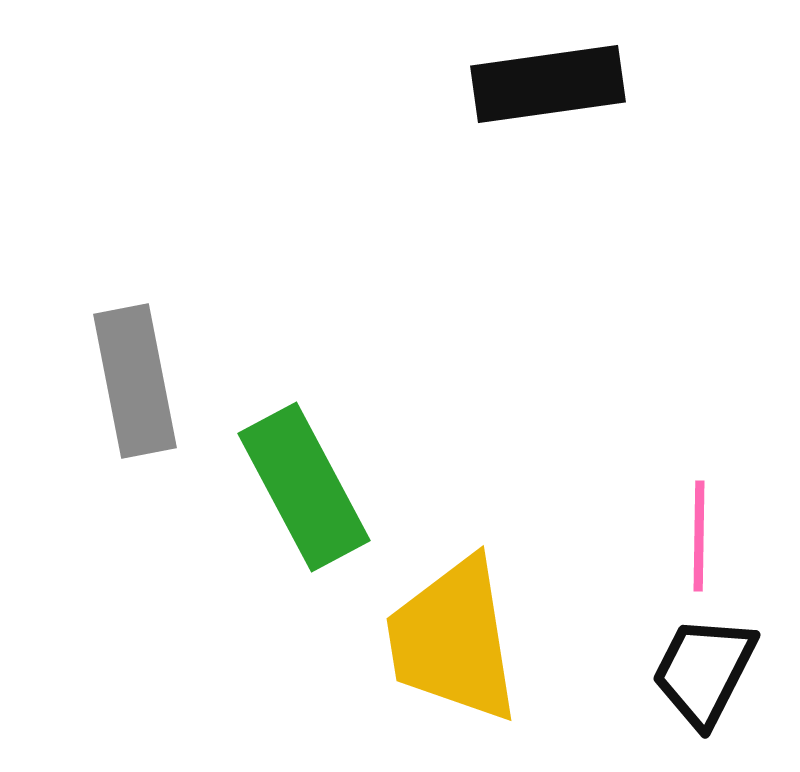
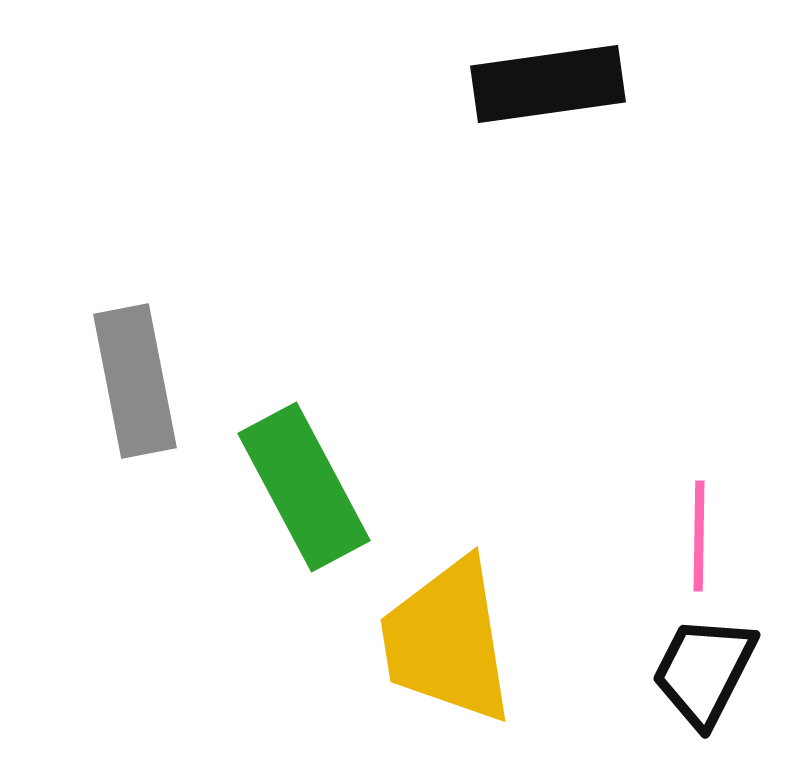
yellow trapezoid: moved 6 px left, 1 px down
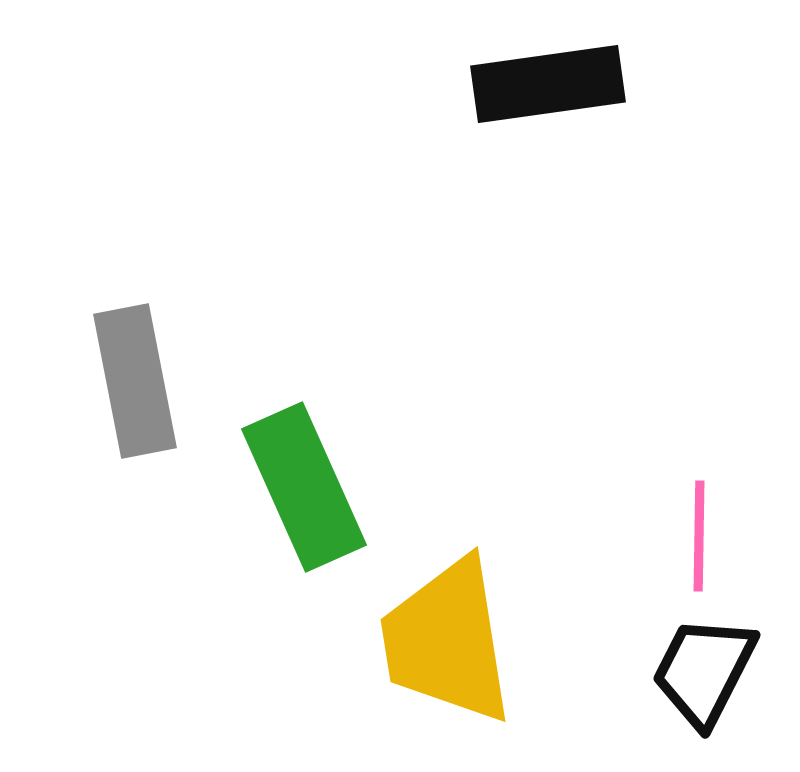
green rectangle: rotated 4 degrees clockwise
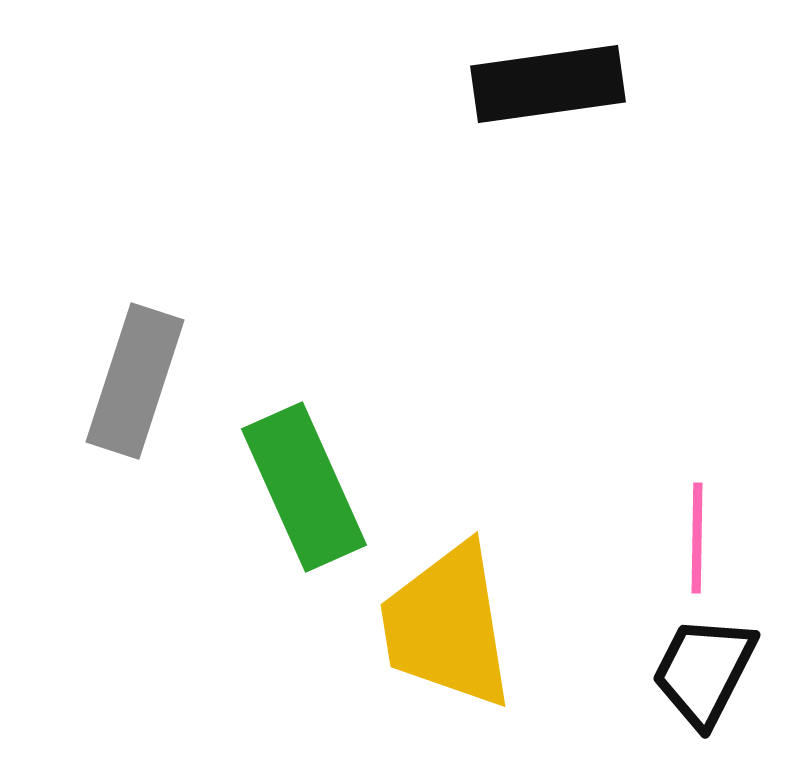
gray rectangle: rotated 29 degrees clockwise
pink line: moved 2 px left, 2 px down
yellow trapezoid: moved 15 px up
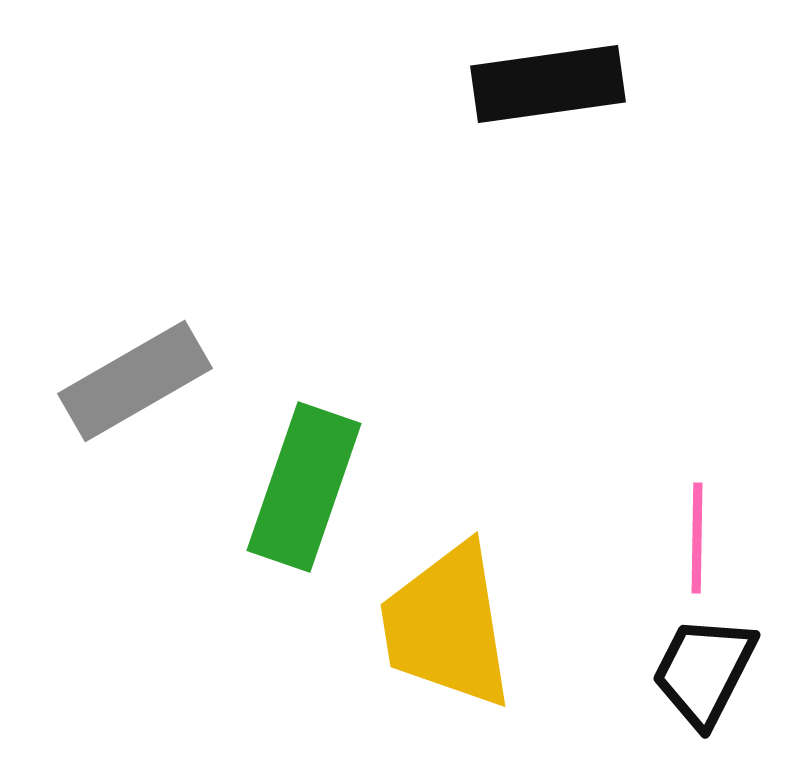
gray rectangle: rotated 42 degrees clockwise
green rectangle: rotated 43 degrees clockwise
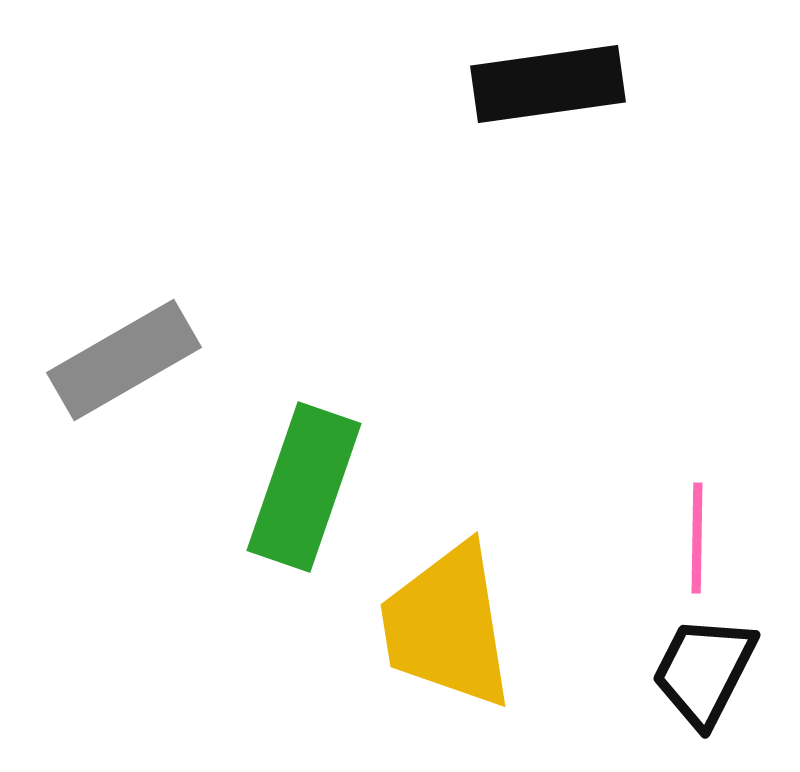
gray rectangle: moved 11 px left, 21 px up
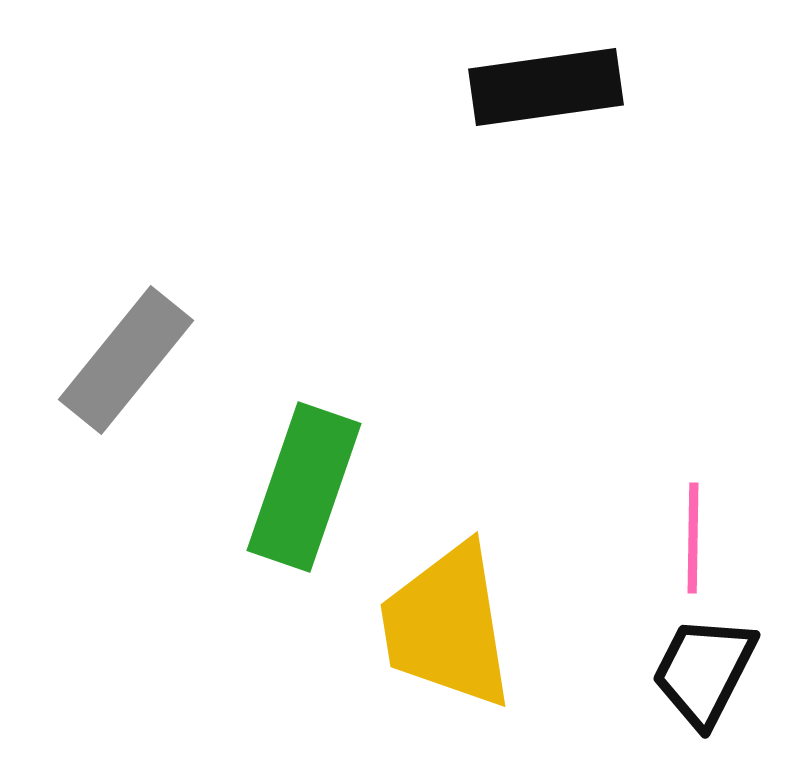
black rectangle: moved 2 px left, 3 px down
gray rectangle: moved 2 px right; rotated 21 degrees counterclockwise
pink line: moved 4 px left
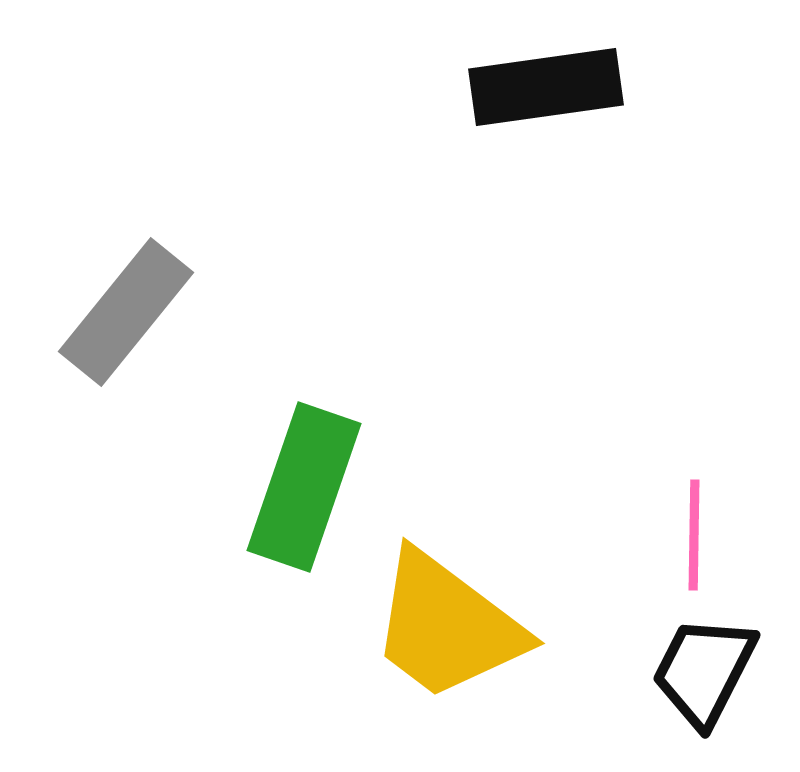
gray rectangle: moved 48 px up
pink line: moved 1 px right, 3 px up
yellow trapezoid: rotated 44 degrees counterclockwise
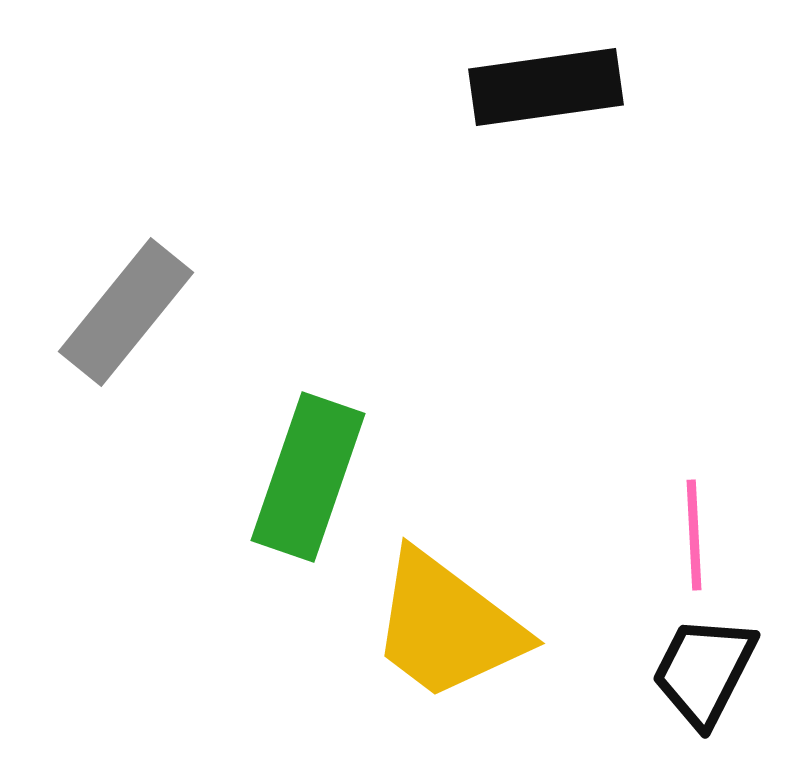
green rectangle: moved 4 px right, 10 px up
pink line: rotated 4 degrees counterclockwise
